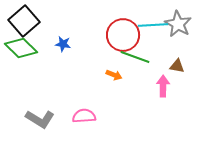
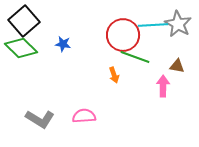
orange arrow: rotated 49 degrees clockwise
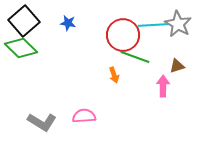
blue star: moved 5 px right, 21 px up
brown triangle: rotated 28 degrees counterclockwise
gray L-shape: moved 2 px right, 3 px down
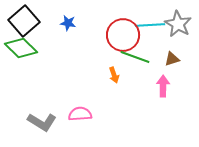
cyan line: moved 3 px left
brown triangle: moved 5 px left, 7 px up
pink semicircle: moved 4 px left, 2 px up
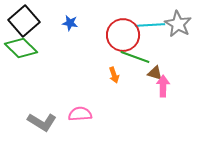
blue star: moved 2 px right
brown triangle: moved 17 px left, 14 px down; rotated 35 degrees clockwise
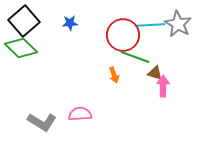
blue star: rotated 14 degrees counterclockwise
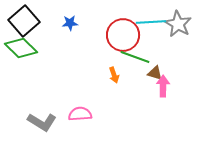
cyan line: moved 1 px right, 3 px up
